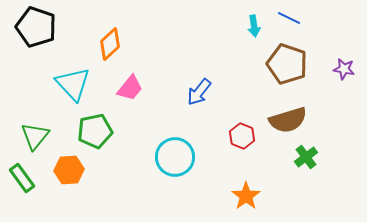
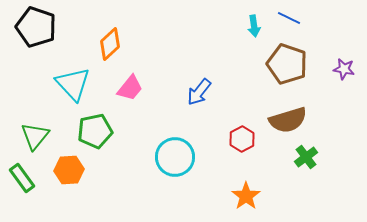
red hexagon: moved 3 px down; rotated 10 degrees clockwise
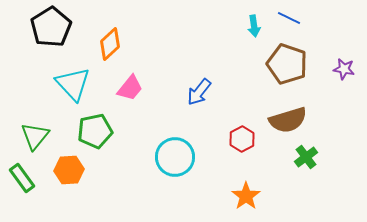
black pentagon: moved 15 px right; rotated 21 degrees clockwise
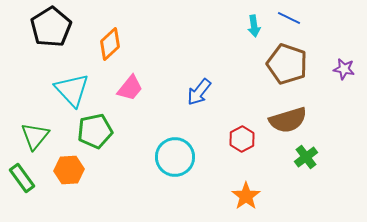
cyan triangle: moved 1 px left, 6 px down
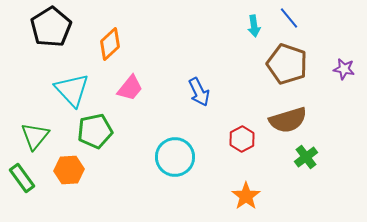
blue line: rotated 25 degrees clockwise
blue arrow: rotated 64 degrees counterclockwise
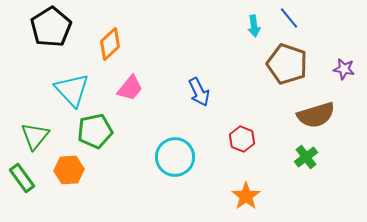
brown semicircle: moved 28 px right, 5 px up
red hexagon: rotated 10 degrees counterclockwise
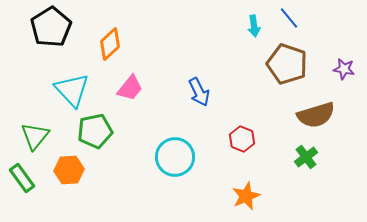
orange star: rotated 12 degrees clockwise
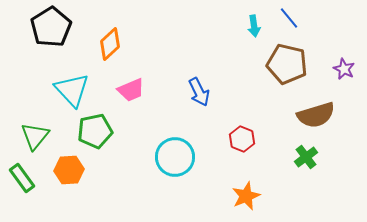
brown pentagon: rotated 6 degrees counterclockwise
purple star: rotated 15 degrees clockwise
pink trapezoid: moved 1 px right, 2 px down; rotated 28 degrees clockwise
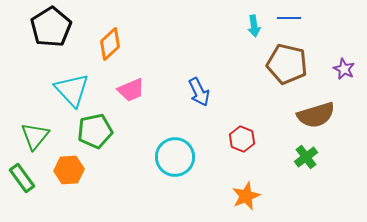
blue line: rotated 50 degrees counterclockwise
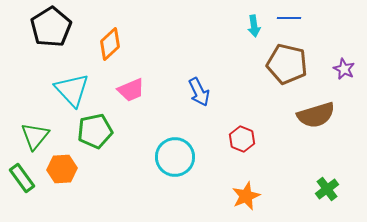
green cross: moved 21 px right, 32 px down
orange hexagon: moved 7 px left, 1 px up
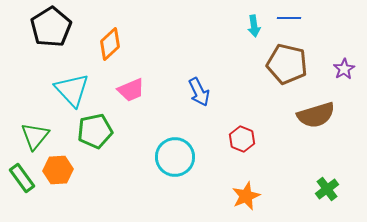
purple star: rotated 15 degrees clockwise
orange hexagon: moved 4 px left, 1 px down
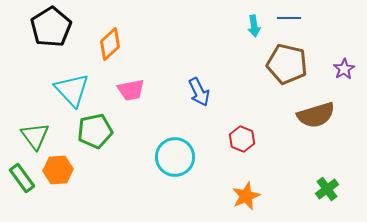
pink trapezoid: rotated 12 degrees clockwise
green triangle: rotated 16 degrees counterclockwise
